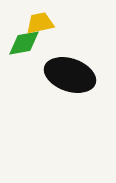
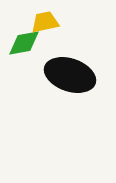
yellow trapezoid: moved 5 px right, 1 px up
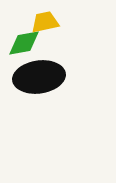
black ellipse: moved 31 px left, 2 px down; rotated 27 degrees counterclockwise
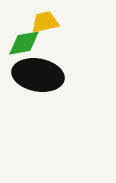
black ellipse: moved 1 px left, 2 px up; rotated 18 degrees clockwise
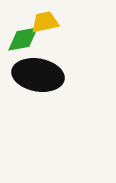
green diamond: moved 1 px left, 4 px up
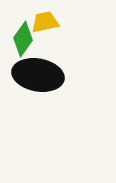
green diamond: rotated 44 degrees counterclockwise
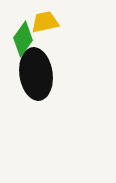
black ellipse: moved 2 px left, 1 px up; rotated 72 degrees clockwise
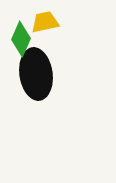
green diamond: moved 2 px left; rotated 12 degrees counterclockwise
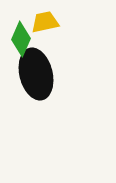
black ellipse: rotated 6 degrees counterclockwise
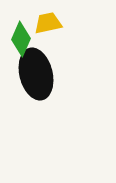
yellow trapezoid: moved 3 px right, 1 px down
